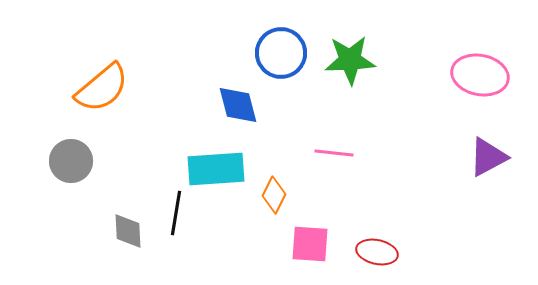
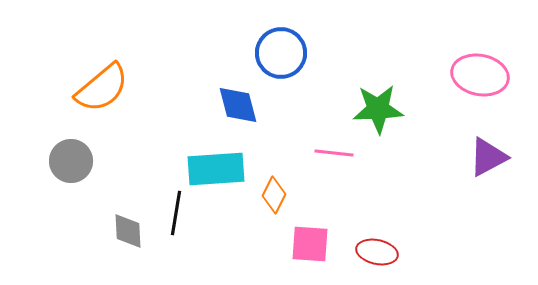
green star: moved 28 px right, 49 px down
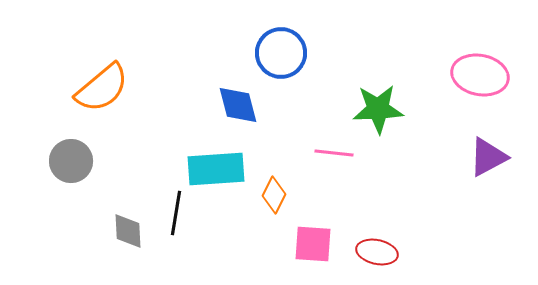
pink square: moved 3 px right
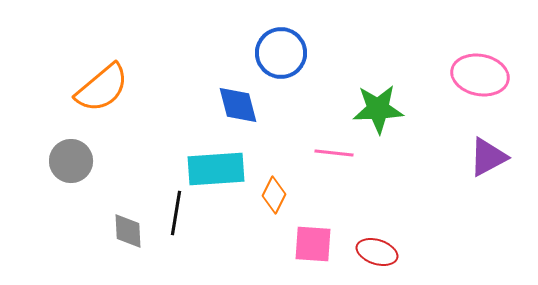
red ellipse: rotated 6 degrees clockwise
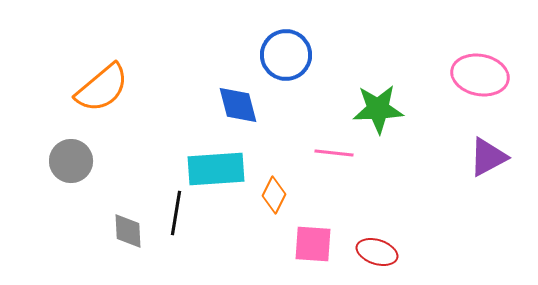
blue circle: moved 5 px right, 2 px down
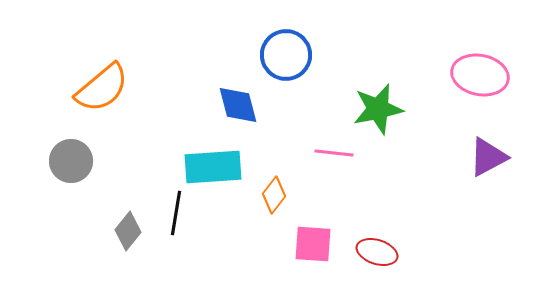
green star: rotated 9 degrees counterclockwise
cyan rectangle: moved 3 px left, 2 px up
orange diamond: rotated 12 degrees clockwise
gray diamond: rotated 42 degrees clockwise
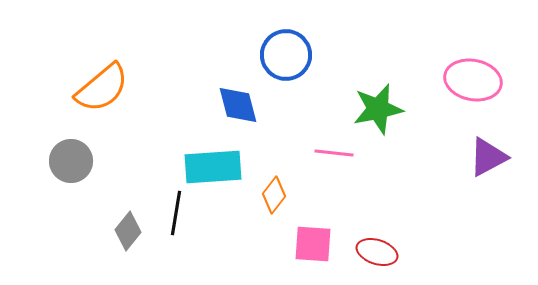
pink ellipse: moved 7 px left, 5 px down
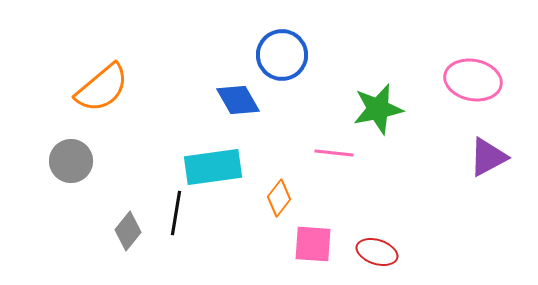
blue circle: moved 4 px left
blue diamond: moved 5 px up; rotated 15 degrees counterclockwise
cyan rectangle: rotated 4 degrees counterclockwise
orange diamond: moved 5 px right, 3 px down
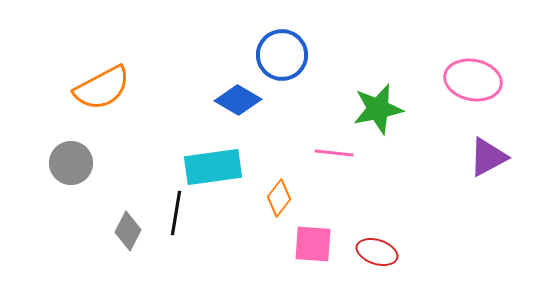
orange semicircle: rotated 12 degrees clockwise
blue diamond: rotated 30 degrees counterclockwise
gray circle: moved 2 px down
gray diamond: rotated 12 degrees counterclockwise
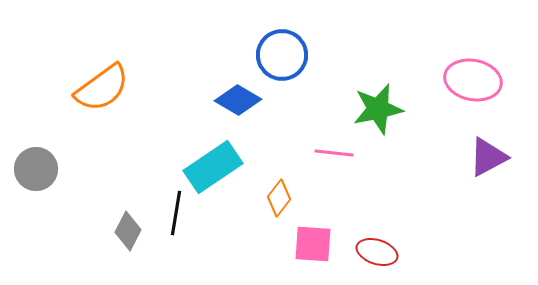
orange semicircle: rotated 8 degrees counterclockwise
gray circle: moved 35 px left, 6 px down
cyan rectangle: rotated 26 degrees counterclockwise
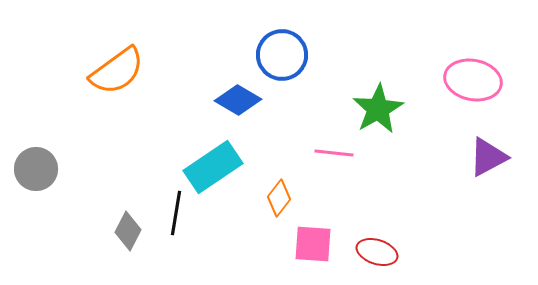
orange semicircle: moved 15 px right, 17 px up
green star: rotated 18 degrees counterclockwise
